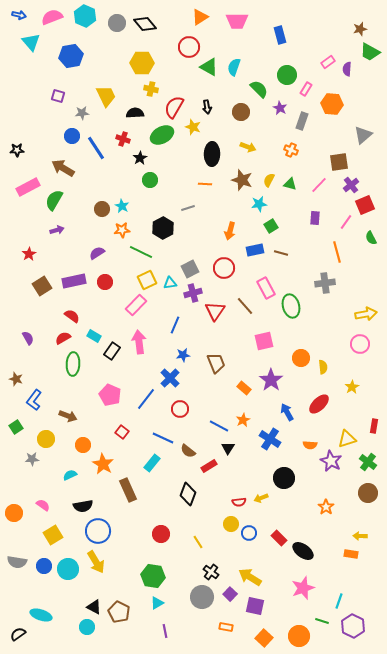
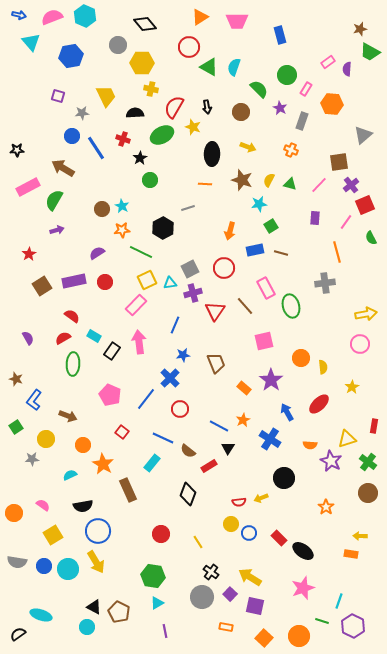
gray circle at (117, 23): moved 1 px right, 22 px down
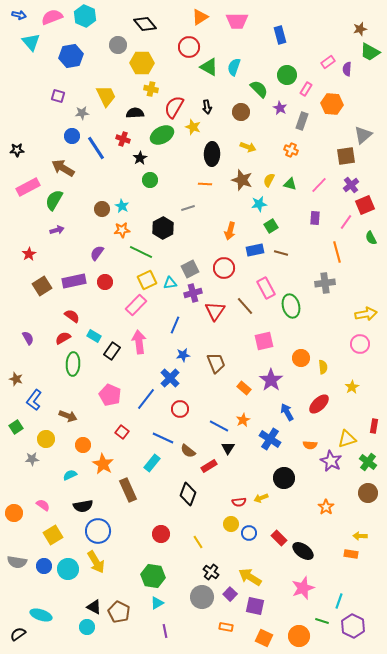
brown square at (339, 162): moved 7 px right, 6 px up
purple semicircle at (97, 253): rotated 21 degrees counterclockwise
orange square at (264, 638): rotated 18 degrees counterclockwise
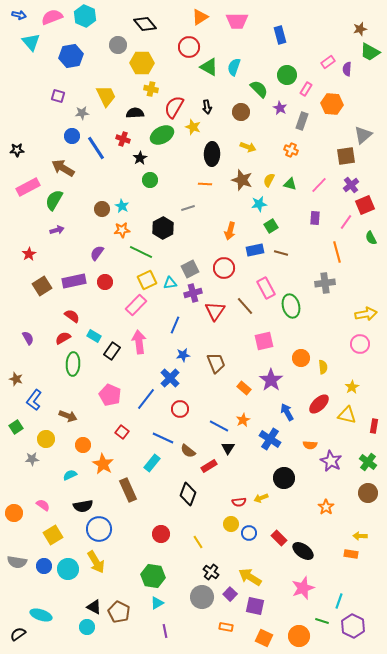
yellow triangle at (347, 439): moved 24 px up; rotated 30 degrees clockwise
blue circle at (98, 531): moved 1 px right, 2 px up
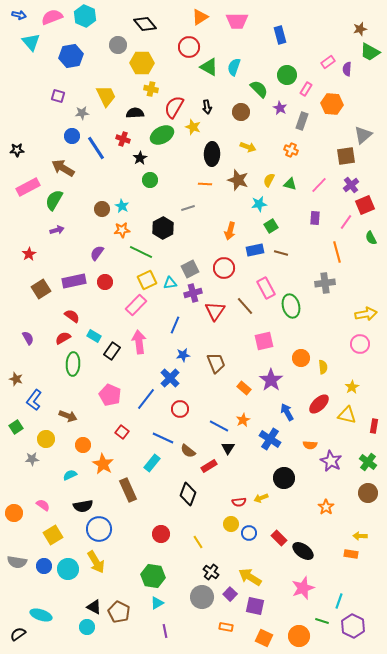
brown star at (242, 180): moved 4 px left
brown square at (42, 286): moved 1 px left, 3 px down
